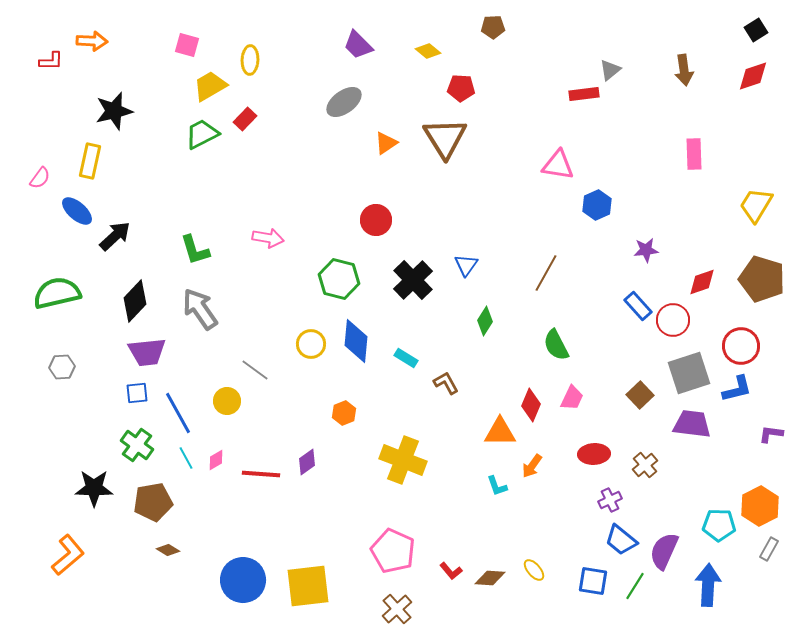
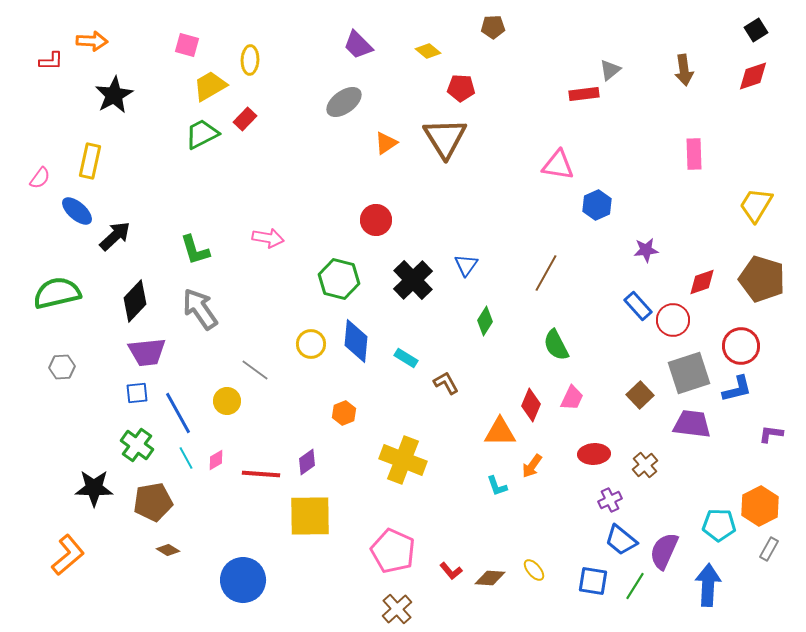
black star at (114, 111): moved 16 px up; rotated 15 degrees counterclockwise
yellow square at (308, 586): moved 2 px right, 70 px up; rotated 6 degrees clockwise
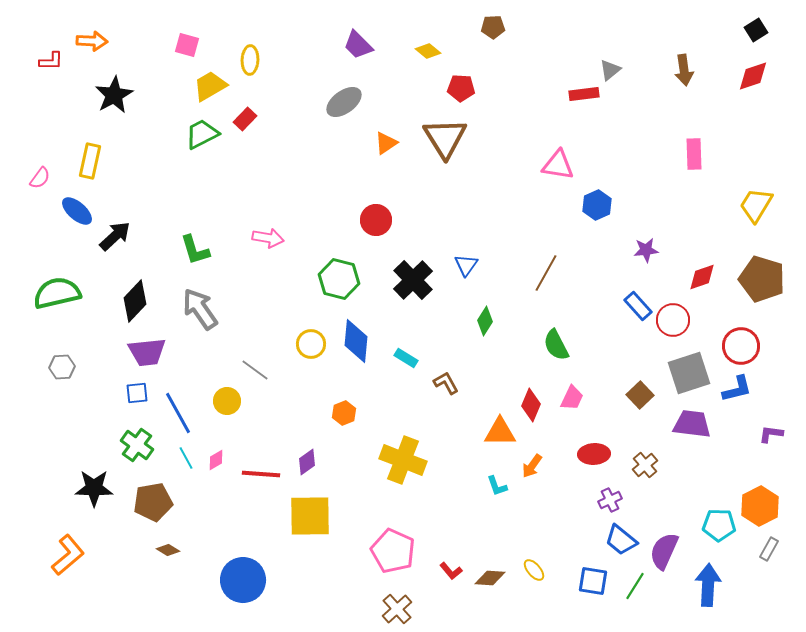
red diamond at (702, 282): moved 5 px up
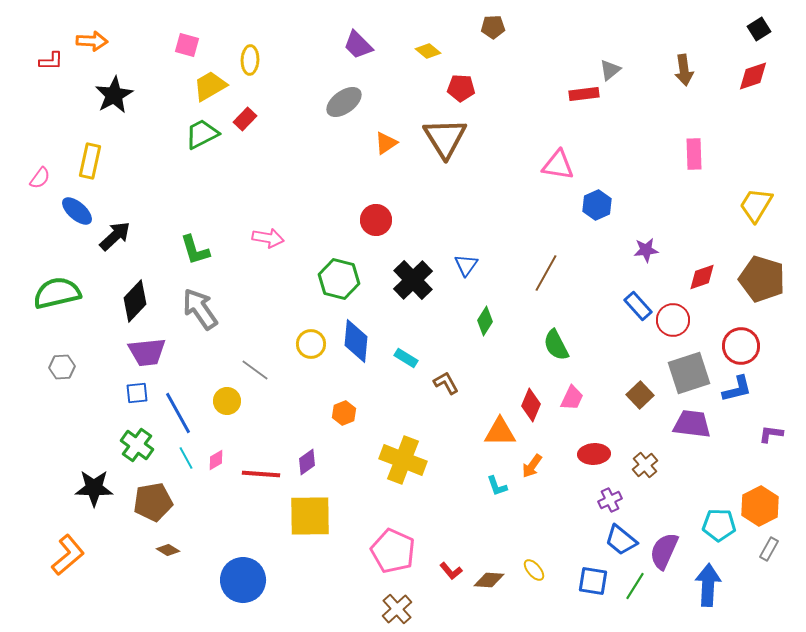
black square at (756, 30): moved 3 px right, 1 px up
brown diamond at (490, 578): moved 1 px left, 2 px down
